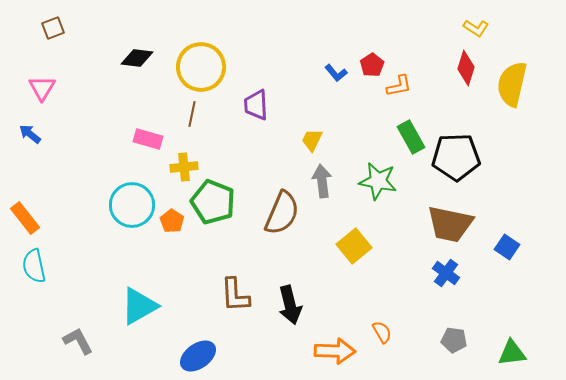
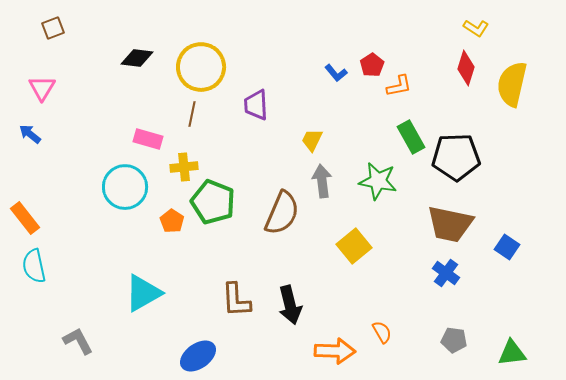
cyan circle: moved 7 px left, 18 px up
brown L-shape: moved 1 px right, 5 px down
cyan triangle: moved 4 px right, 13 px up
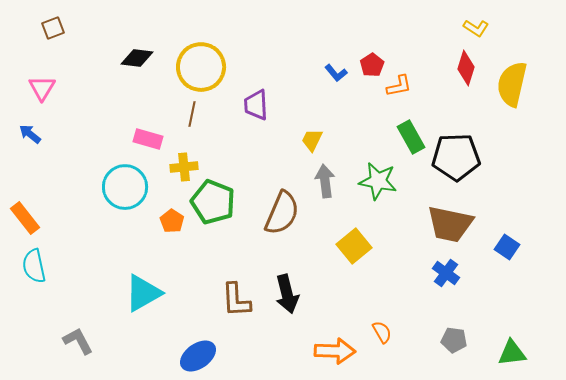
gray arrow: moved 3 px right
black arrow: moved 3 px left, 11 px up
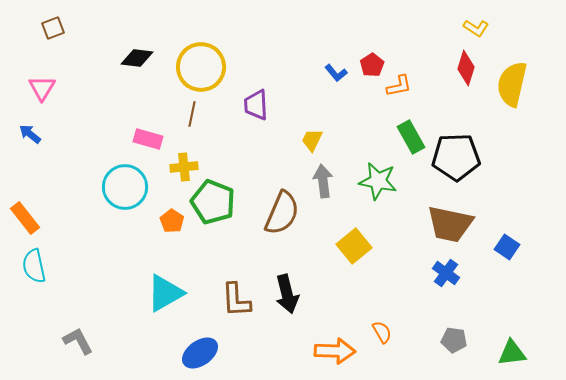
gray arrow: moved 2 px left
cyan triangle: moved 22 px right
blue ellipse: moved 2 px right, 3 px up
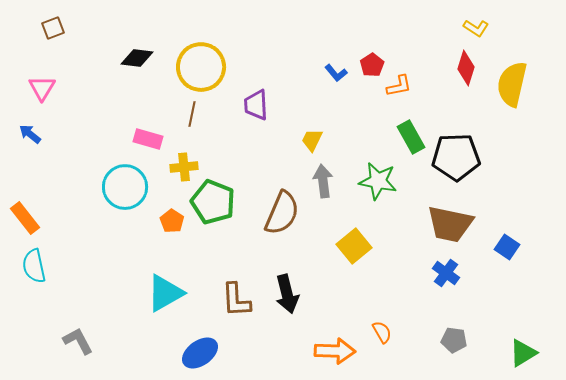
green triangle: moved 11 px right; rotated 24 degrees counterclockwise
